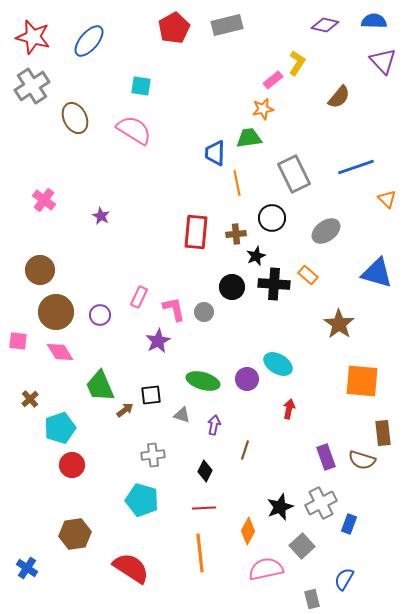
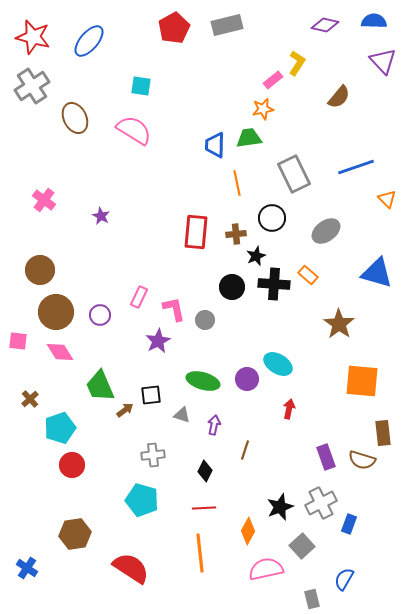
blue trapezoid at (215, 153): moved 8 px up
gray circle at (204, 312): moved 1 px right, 8 px down
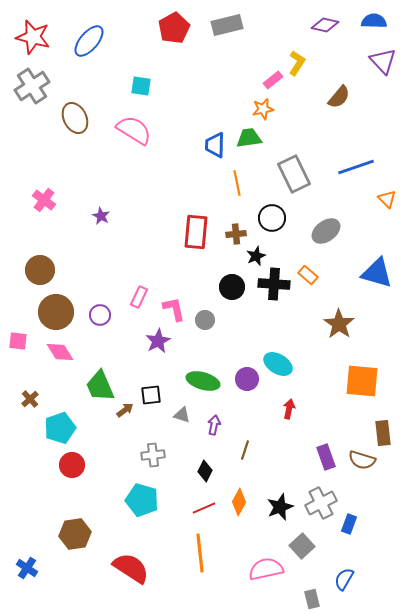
red line at (204, 508): rotated 20 degrees counterclockwise
orange diamond at (248, 531): moved 9 px left, 29 px up
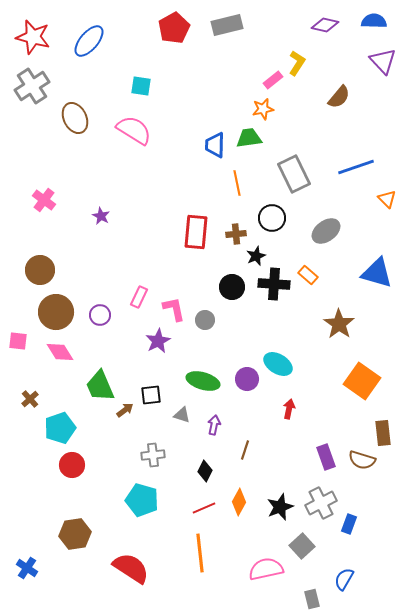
orange square at (362, 381): rotated 30 degrees clockwise
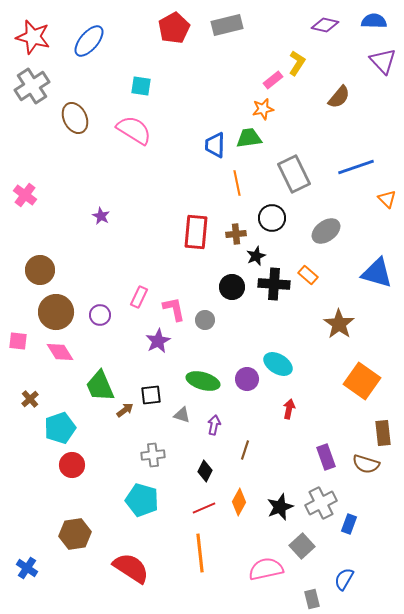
pink cross at (44, 200): moved 19 px left, 5 px up
brown semicircle at (362, 460): moved 4 px right, 4 px down
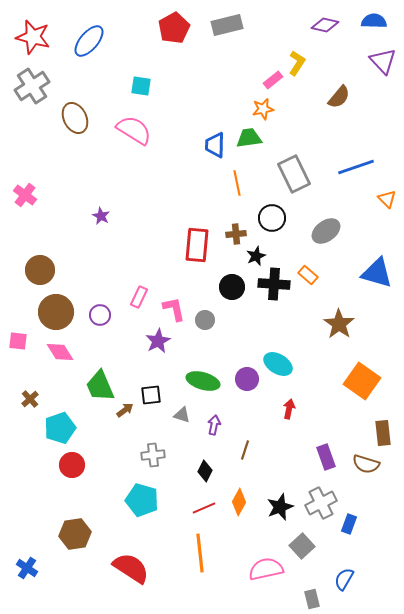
red rectangle at (196, 232): moved 1 px right, 13 px down
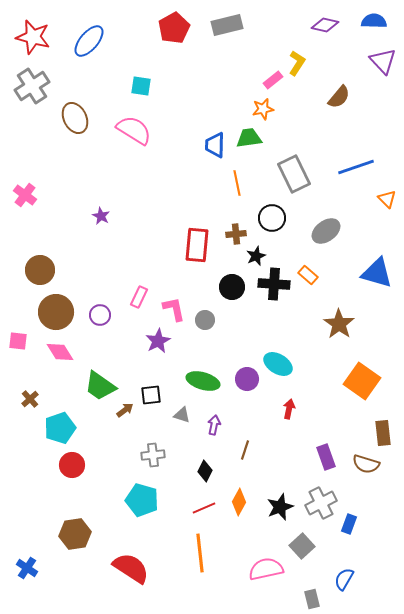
green trapezoid at (100, 386): rotated 32 degrees counterclockwise
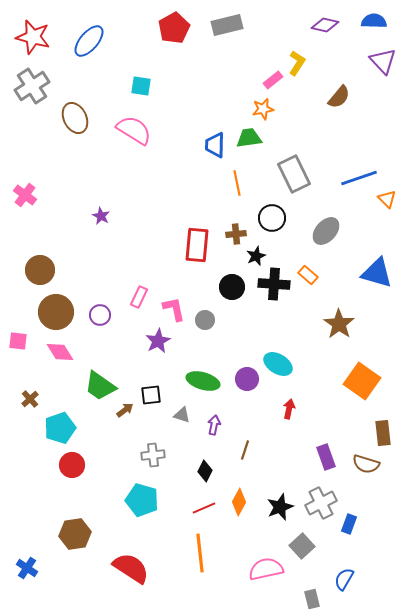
blue line at (356, 167): moved 3 px right, 11 px down
gray ellipse at (326, 231): rotated 12 degrees counterclockwise
